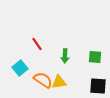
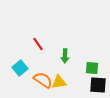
red line: moved 1 px right
green square: moved 3 px left, 11 px down
black square: moved 1 px up
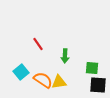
cyan square: moved 1 px right, 4 px down
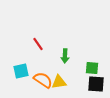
cyan square: moved 1 px up; rotated 28 degrees clockwise
black square: moved 2 px left, 1 px up
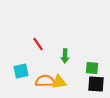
orange semicircle: moved 2 px right, 1 px down; rotated 36 degrees counterclockwise
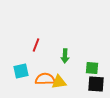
red line: moved 2 px left, 1 px down; rotated 56 degrees clockwise
orange semicircle: moved 2 px up
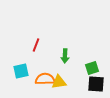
green square: rotated 24 degrees counterclockwise
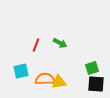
green arrow: moved 5 px left, 13 px up; rotated 64 degrees counterclockwise
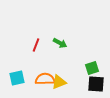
cyan square: moved 4 px left, 7 px down
yellow triangle: rotated 14 degrees counterclockwise
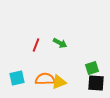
black square: moved 1 px up
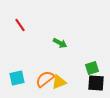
red line: moved 16 px left, 20 px up; rotated 56 degrees counterclockwise
orange semicircle: rotated 36 degrees counterclockwise
